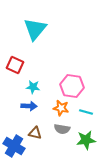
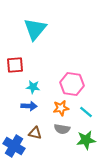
red square: rotated 30 degrees counterclockwise
pink hexagon: moved 2 px up
orange star: rotated 21 degrees counterclockwise
cyan line: rotated 24 degrees clockwise
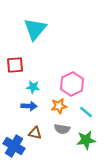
pink hexagon: rotated 25 degrees clockwise
orange star: moved 2 px left, 2 px up
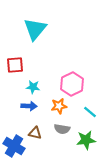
cyan line: moved 4 px right
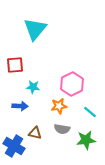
blue arrow: moved 9 px left
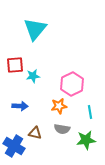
cyan star: moved 11 px up; rotated 16 degrees counterclockwise
cyan line: rotated 40 degrees clockwise
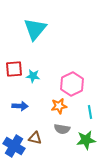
red square: moved 1 px left, 4 px down
cyan star: rotated 16 degrees clockwise
brown triangle: moved 5 px down
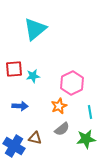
cyan triangle: rotated 10 degrees clockwise
cyan star: rotated 16 degrees counterclockwise
pink hexagon: moved 1 px up
orange star: rotated 14 degrees counterclockwise
gray semicircle: rotated 49 degrees counterclockwise
green star: moved 1 px up
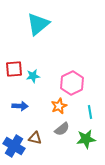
cyan triangle: moved 3 px right, 5 px up
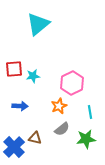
blue cross: moved 1 px down; rotated 15 degrees clockwise
